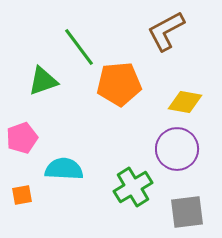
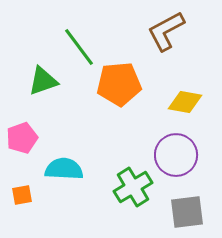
purple circle: moved 1 px left, 6 px down
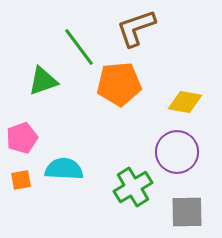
brown L-shape: moved 30 px left, 3 px up; rotated 9 degrees clockwise
purple circle: moved 1 px right, 3 px up
orange square: moved 1 px left, 15 px up
gray square: rotated 6 degrees clockwise
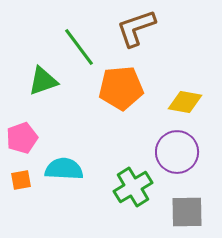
orange pentagon: moved 2 px right, 4 px down
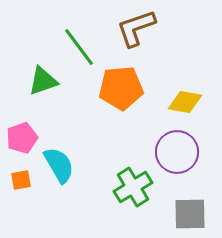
cyan semicircle: moved 5 px left, 4 px up; rotated 57 degrees clockwise
gray square: moved 3 px right, 2 px down
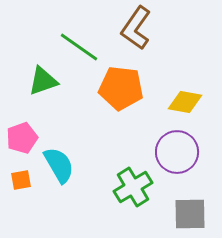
brown L-shape: rotated 36 degrees counterclockwise
green line: rotated 18 degrees counterclockwise
orange pentagon: rotated 12 degrees clockwise
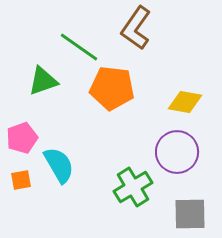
orange pentagon: moved 9 px left
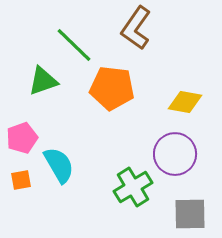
green line: moved 5 px left, 2 px up; rotated 9 degrees clockwise
purple circle: moved 2 px left, 2 px down
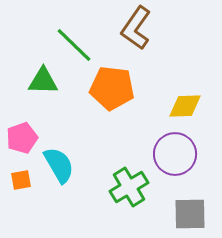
green triangle: rotated 20 degrees clockwise
yellow diamond: moved 4 px down; rotated 12 degrees counterclockwise
green cross: moved 4 px left
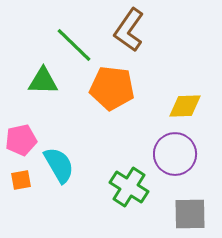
brown L-shape: moved 7 px left, 2 px down
pink pentagon: moved 1 px left, 2 px down; rotated 8 degrees clockwise
green cross: rotated 27 degrees counterclockwise
